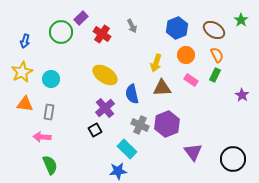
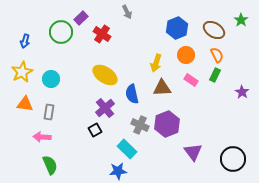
gray arrow: moved 5 px left, 14 px up
purple star: moved 3 px up
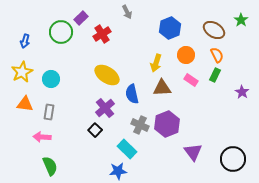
blue hexagon: moved 7 px left
red cross: rotated 24 degrees clockwise
yellow ellipse: moved 2 px right
black square: rotated 16 degrees counterclockwise
green semicircle: moved 1 px down
